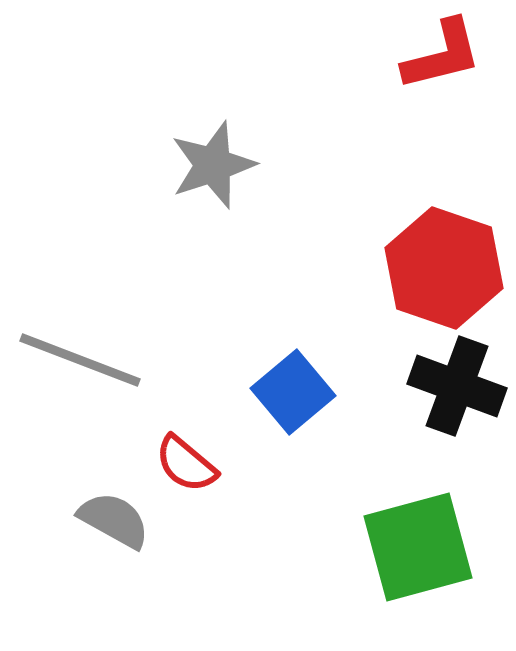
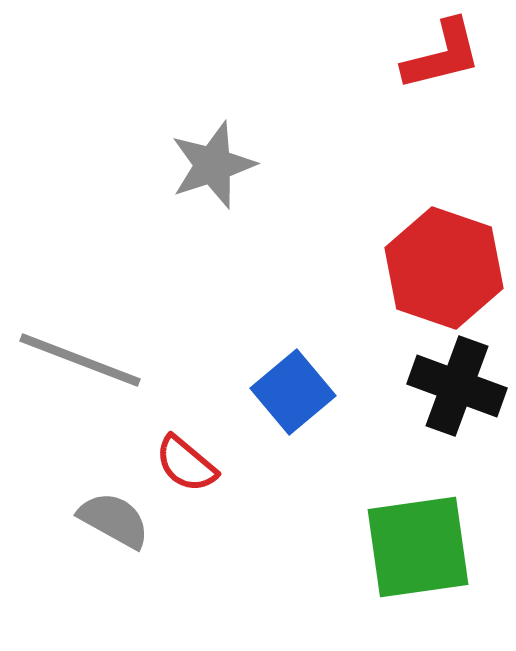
green square: rotated 7 degrees clockwise
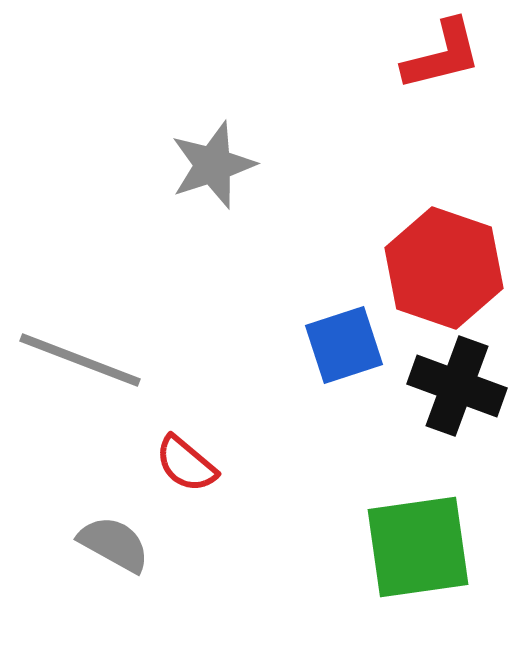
blue square: moved 51 px right, 47 px up; rotated 22 degrees clockwise
gray semicircle: moved 24 px down
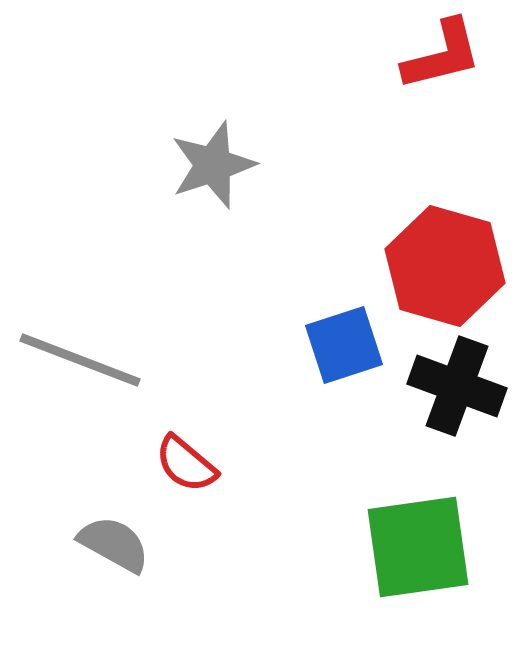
red hexagon: moved 1 px right, 2 px up; rotated 3 degrees counterclockwise
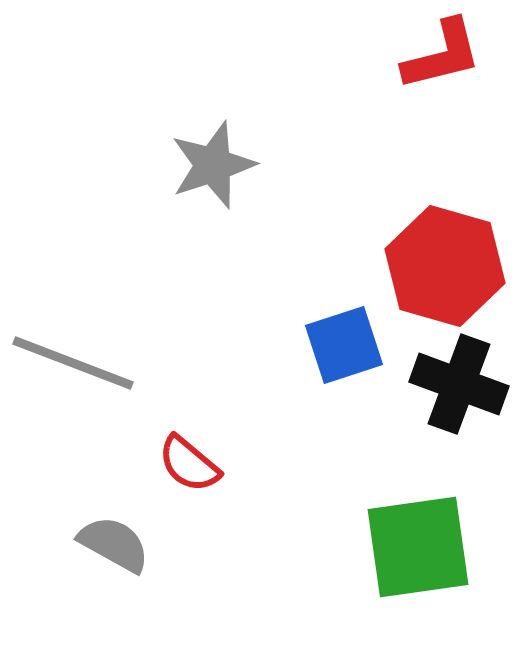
gray line: moved 7 px left, 3 px down
black cross: moved 2 px right, 2 px up
red semicircle: moved 3 px right
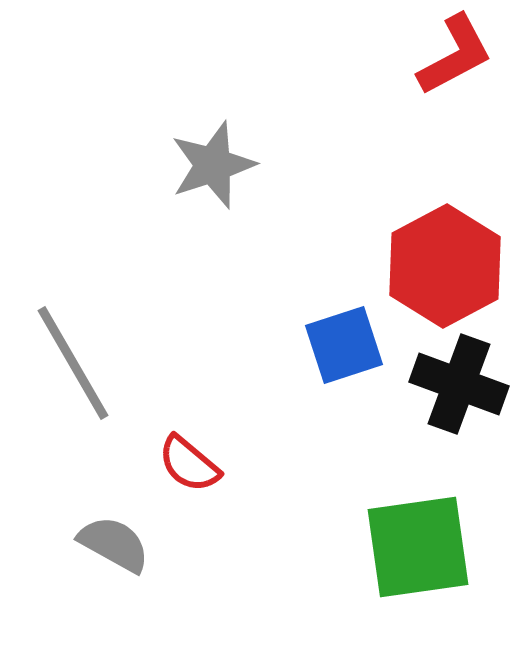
red L-shape: moved 13 px right; rotated 14 degrees counterclockwise
red hexagon: rotated 16 degrees clockwise
gray line: rotated 39 degrees clockwise
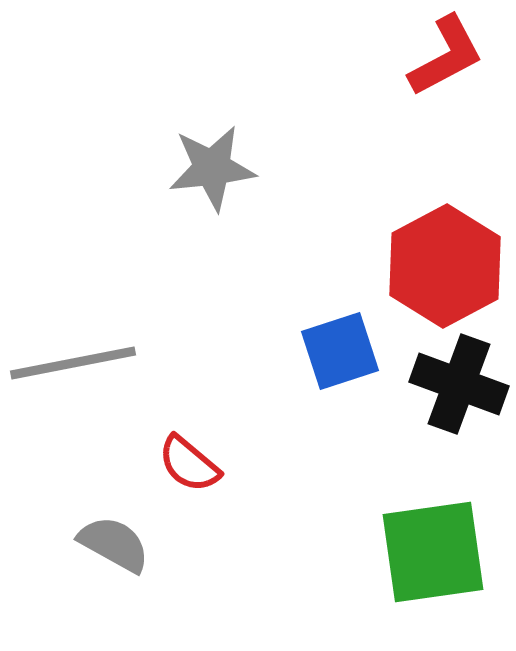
red L-shape: moved 9 px left, 1 px down
gray star: moved 1 px left, 3 px down; rotated 12 degrees clockwise
blue square: moved 4 px left, 6 px down
gray line: rotated 71 degrees counterclockwise
green square: moved 15 px right, 5 px down
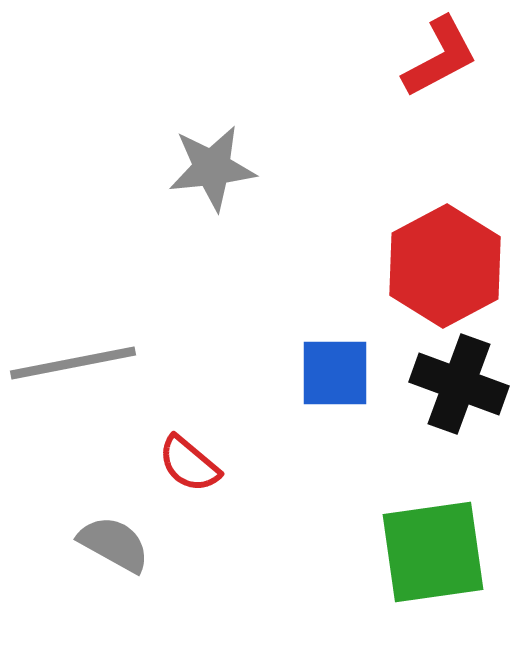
red L-shape: moved 6 px left, 1 px down
blue square: moved 5 px left, 22 px down; rotated 18 degrees clockwise
